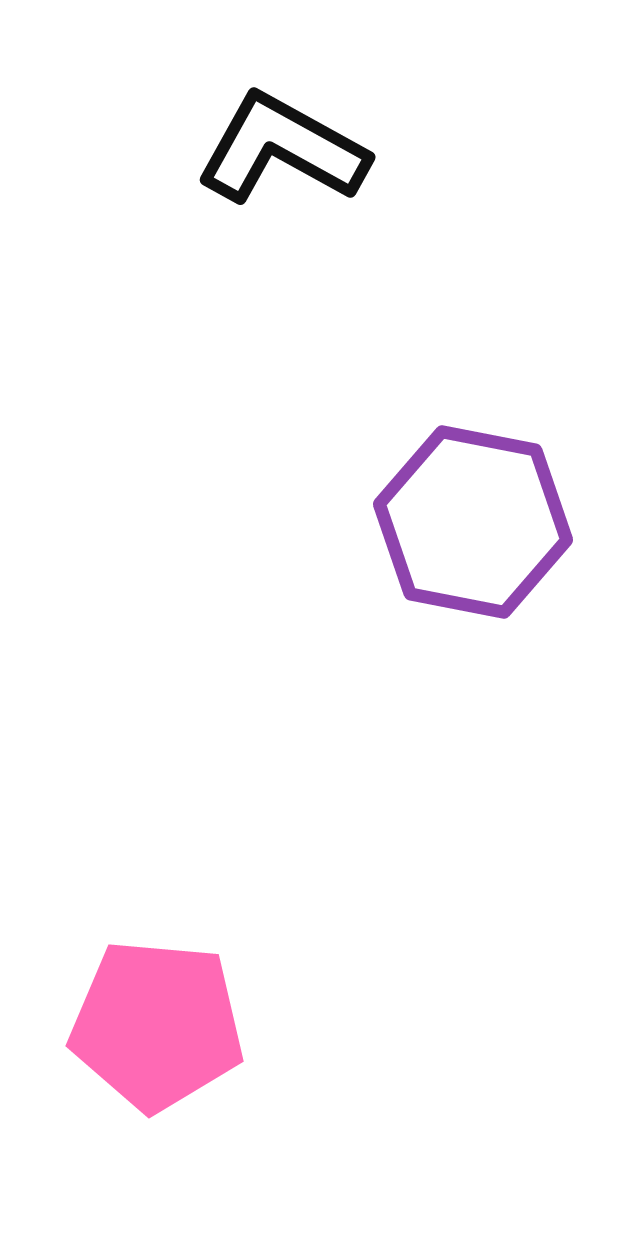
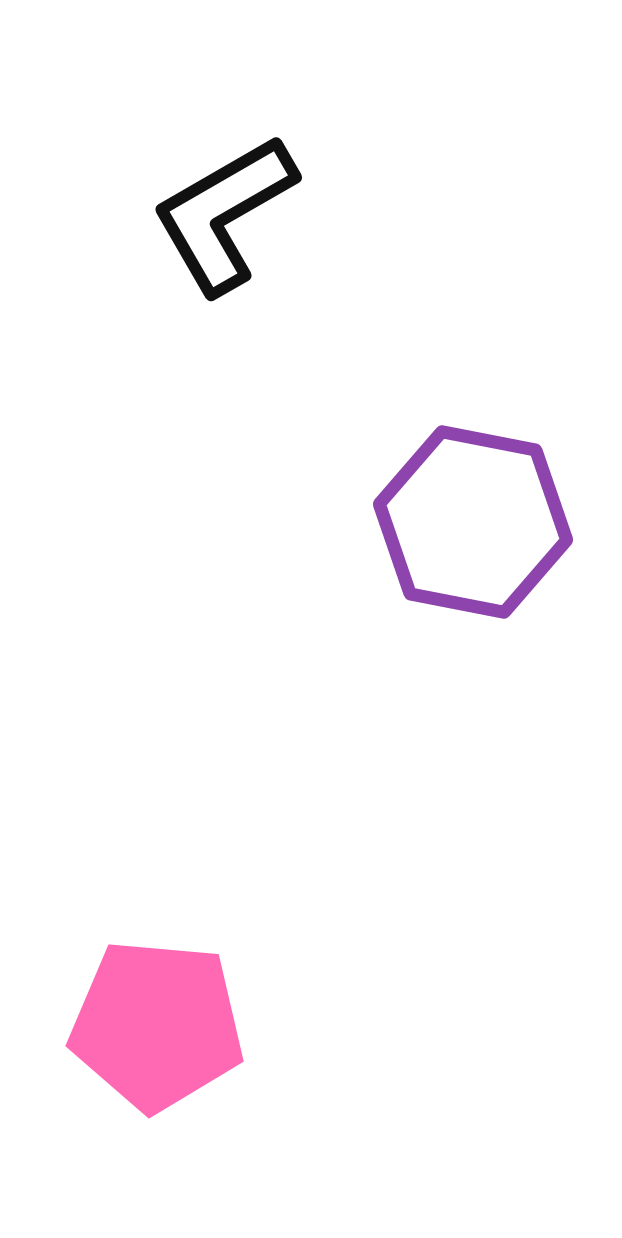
black L-shape: moved 58 px left, 65 px down; rotated 59 degrees counterclockwise
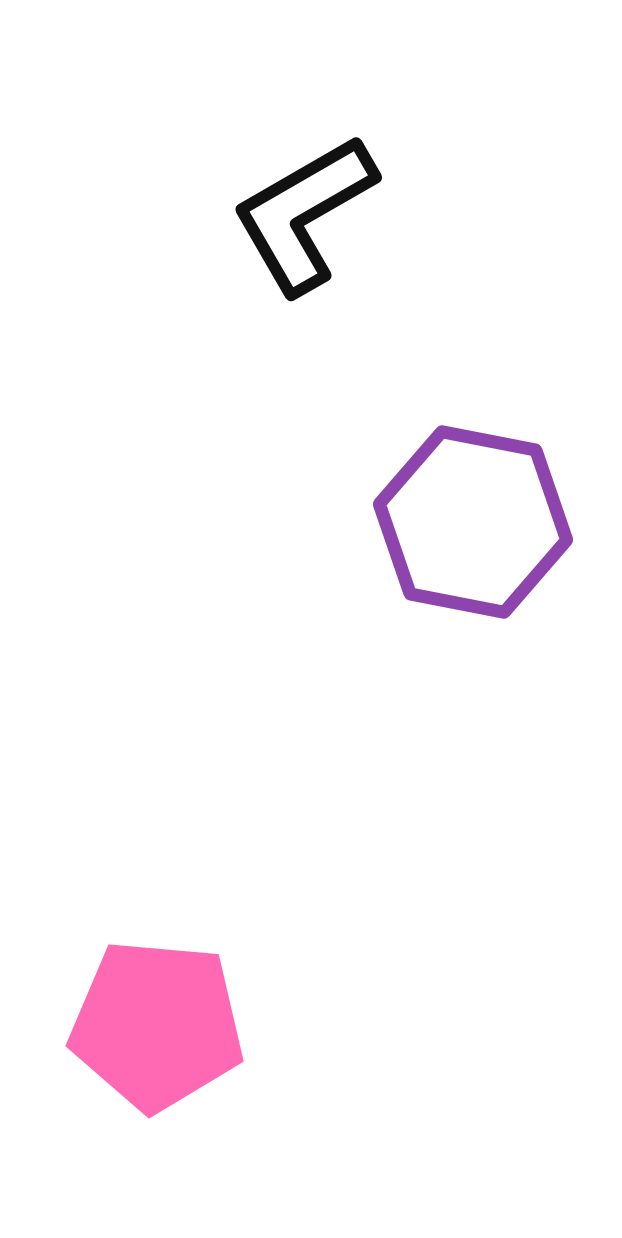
black L-shape: moved 80 px right
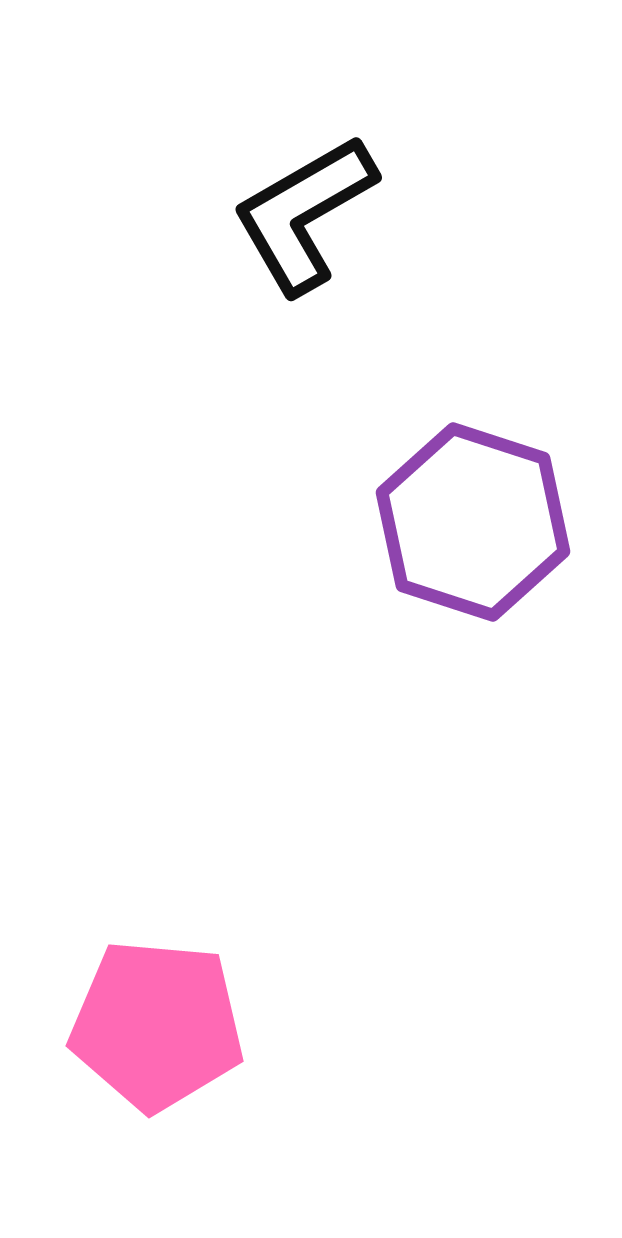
purple hexagon: rotated 7 degrees clockwise
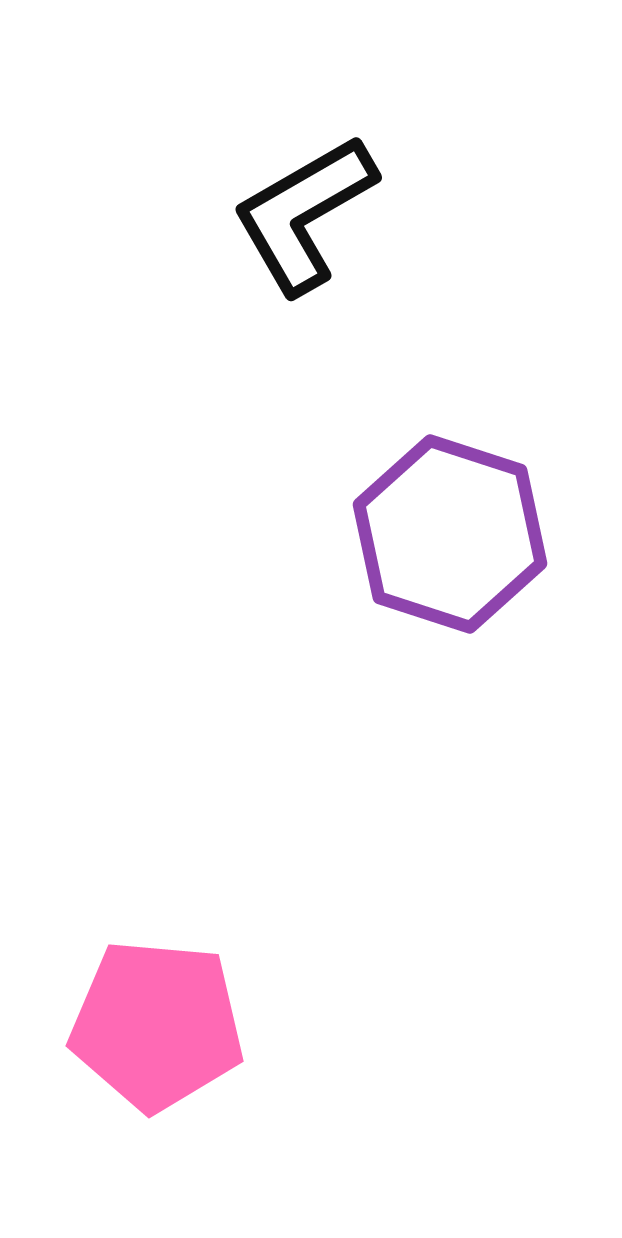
purple hexagon: moved 23 px left, 12 px down
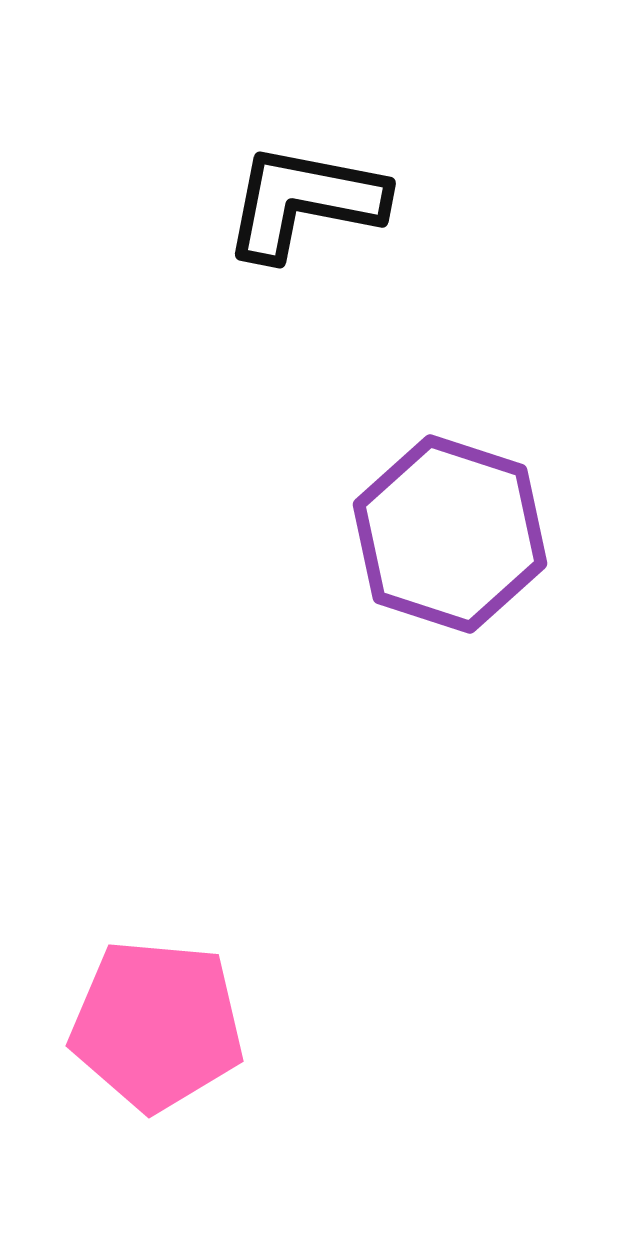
black L-shape: moved 12 px up; rotated 41 degrees clockwise
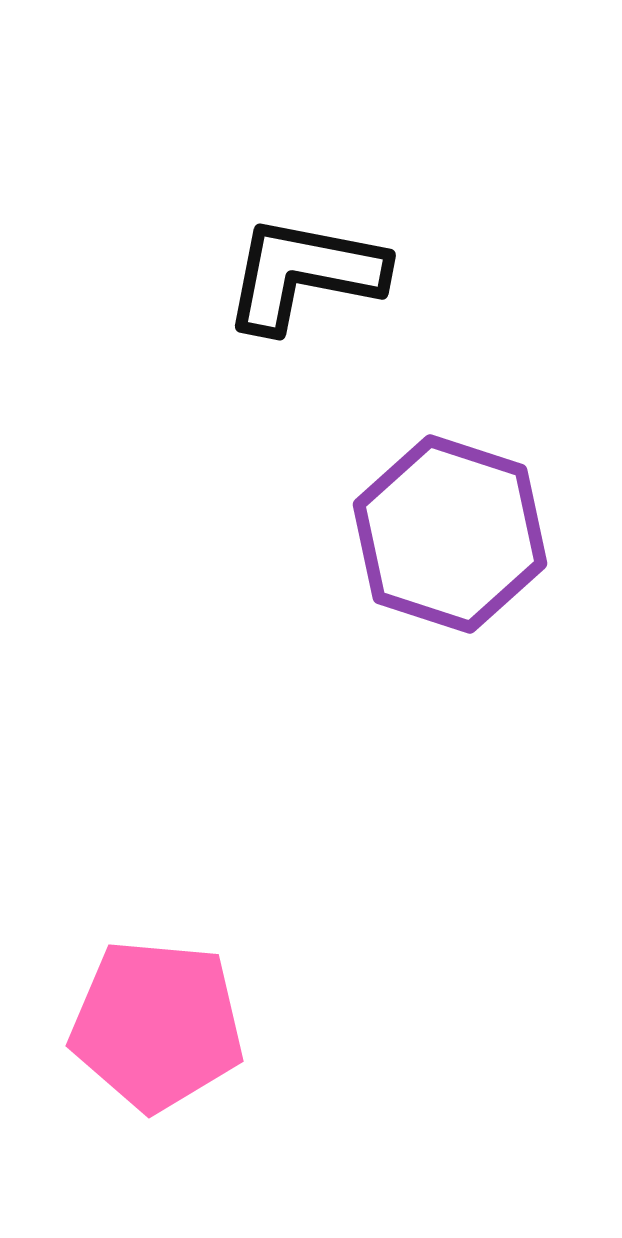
black L-shape: moved 72 px down
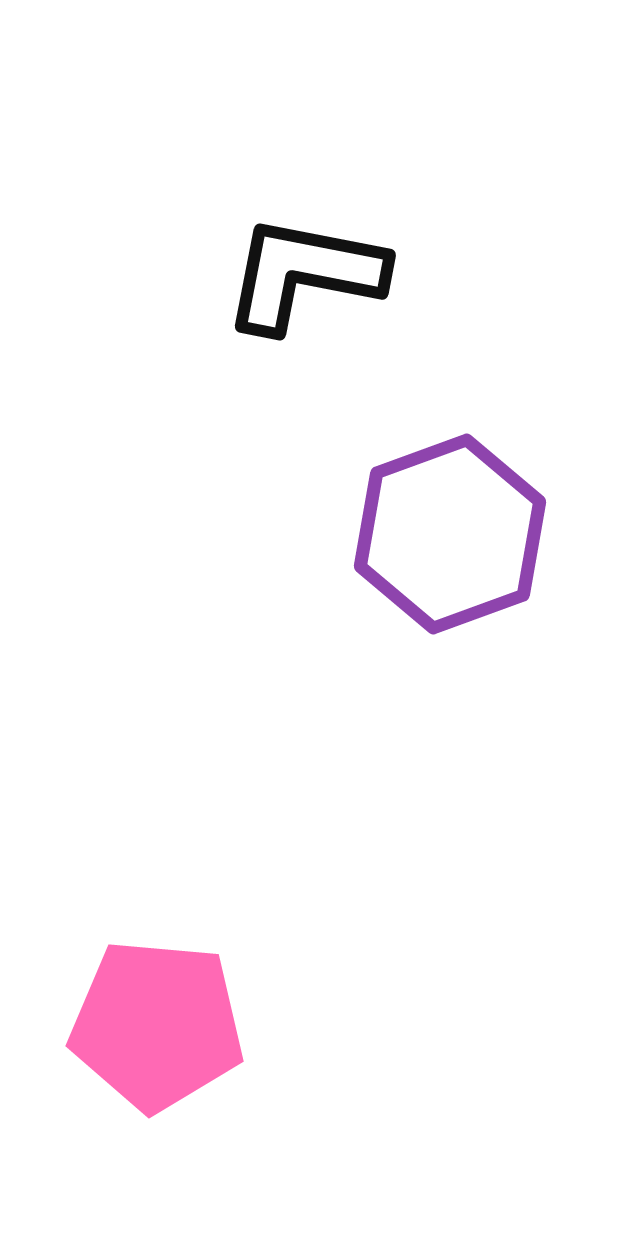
purple hexagon: rotated 22 degrees clockwise
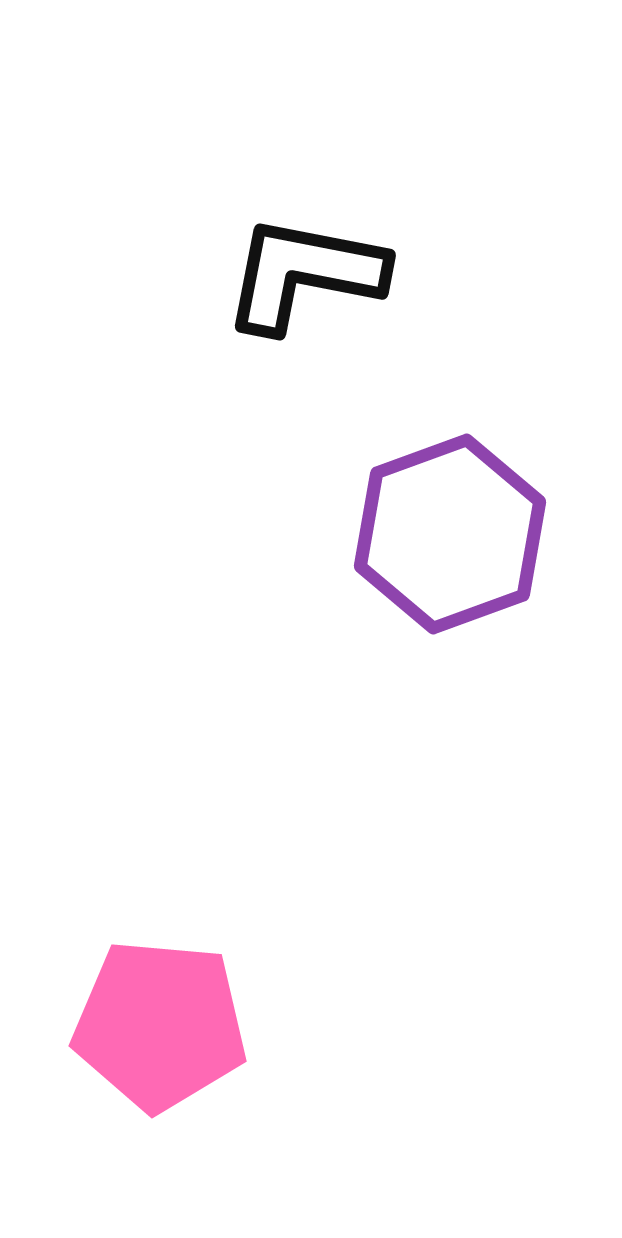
pink pentagon: moved 3 px right
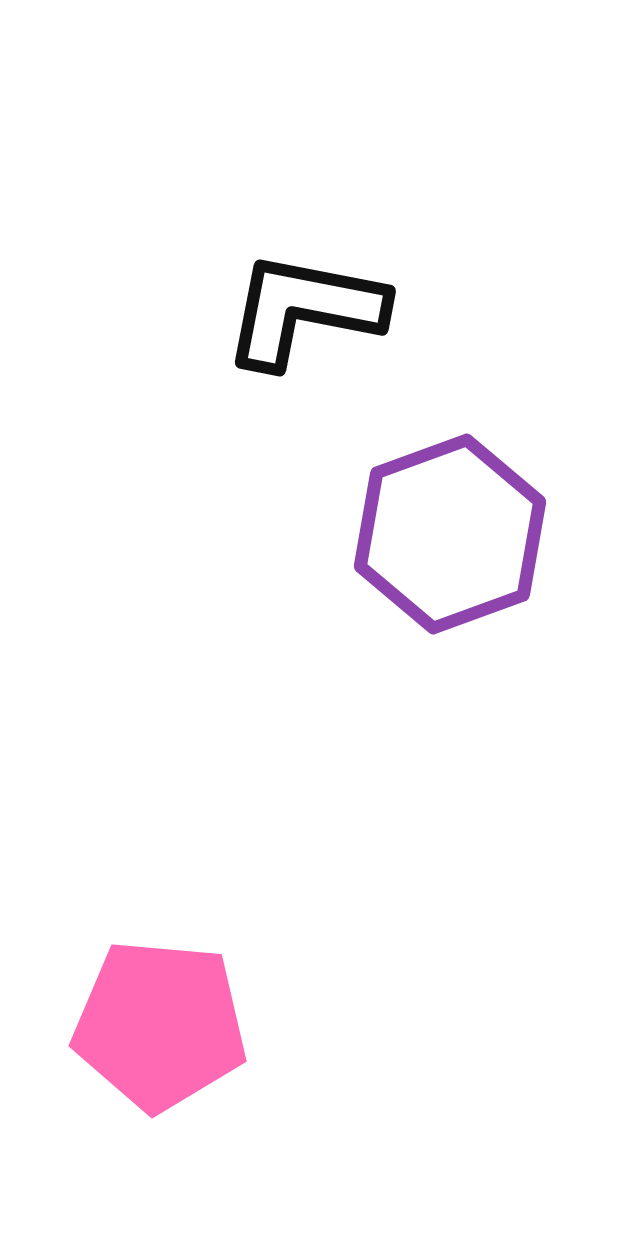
black L-shape: moved 36 px down
